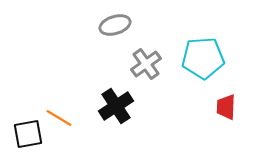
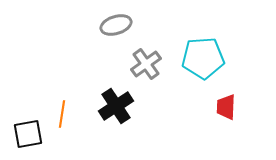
gray ellipse: moved 1 px right
orange line: moved 3 px right, 4 px up; rotated 68 degrees clockwise
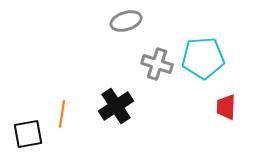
gray ellipse: moved 10 px right, 4 px up
gray cross: moved 11 px right; rotated 36 degrees counterclockwise
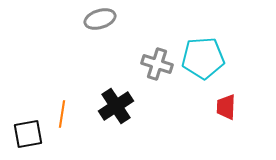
gray ellipse: moved 26 px left, 2 px up
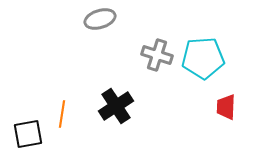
gray cross: moved 9 px up
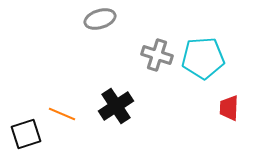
red trapezoid: moved 3 px right, 1 px down
orange line: rotated 76 degrees counterclockwise
black square: moved 2 px left; rotated 8 degrees counterclockwise
